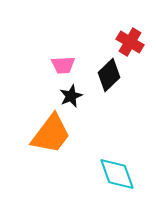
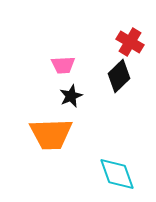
black diamond: moved 10 px right, 1 px down
orange trapezoid: rotated 51 degrees clockwise
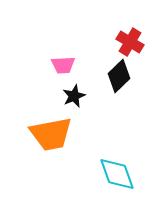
black star: moved 3 px right
orange trapezoid: rotated 9 degrees counterclockwise
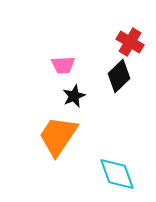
orange trapezoid: moved 7 px right, 2 px down; rotated 135 degrees clockwise
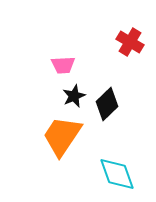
black diamond: moved 12 px left, 28 px down
orange trapezoid: moved 4 px right
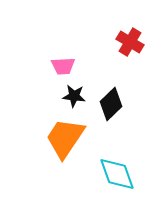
pink trapezoid: moved 1 px down
black star: rotated 30 degrees clockwise
black diamond: moved 4 px right
orange trapezoid: moved 3 px right, 2 px down
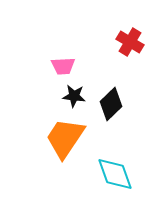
cyan diamond: moved 2 px left
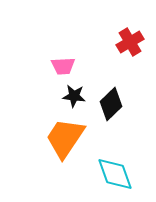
red cross: rotated 28 degrees clockwise
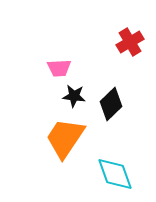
pink trapezoid: moved 4 px left, 2 px down
